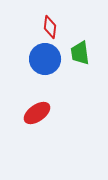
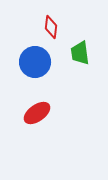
red diamond: moved 1 px right
blue circle: moved 10 px left, 3 px down
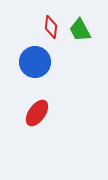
green trapezoid: moved 23 px up; rotated 20 degrees counterclockwise
red ellipse: rotated 20 degrees counterclockwise
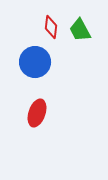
red ellipse: rotated 16 degrees counterclockwise
